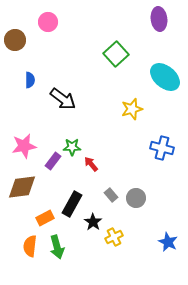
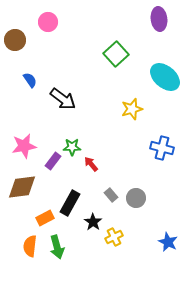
blue semicircle: rotated 35 degrees counterclockwise
black rectangle: moved 2 px left, 1 px up
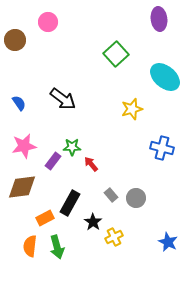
blue semicircle: moved 11 px left, 23 px down
